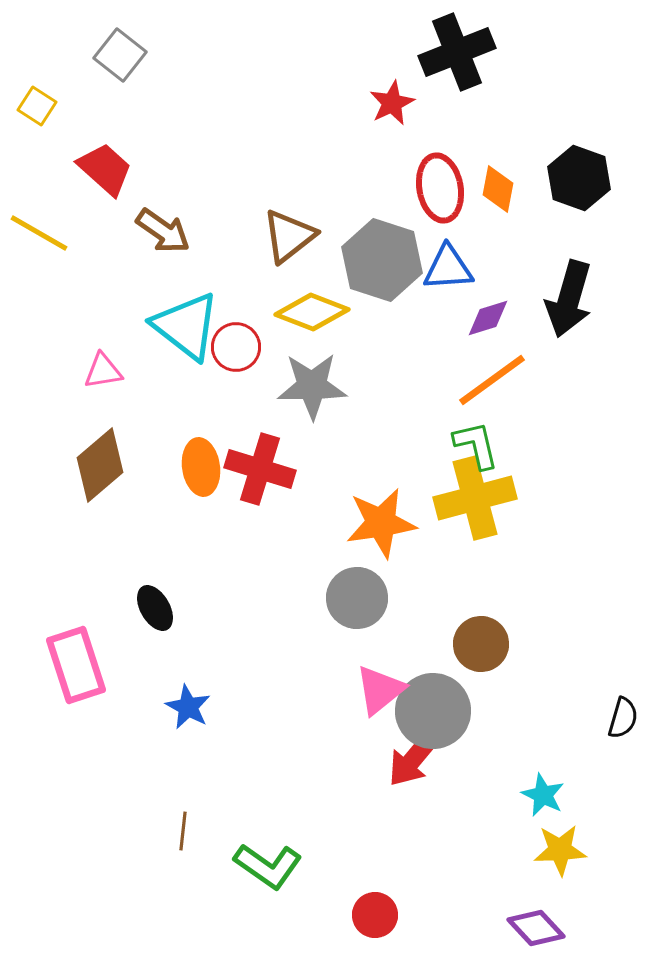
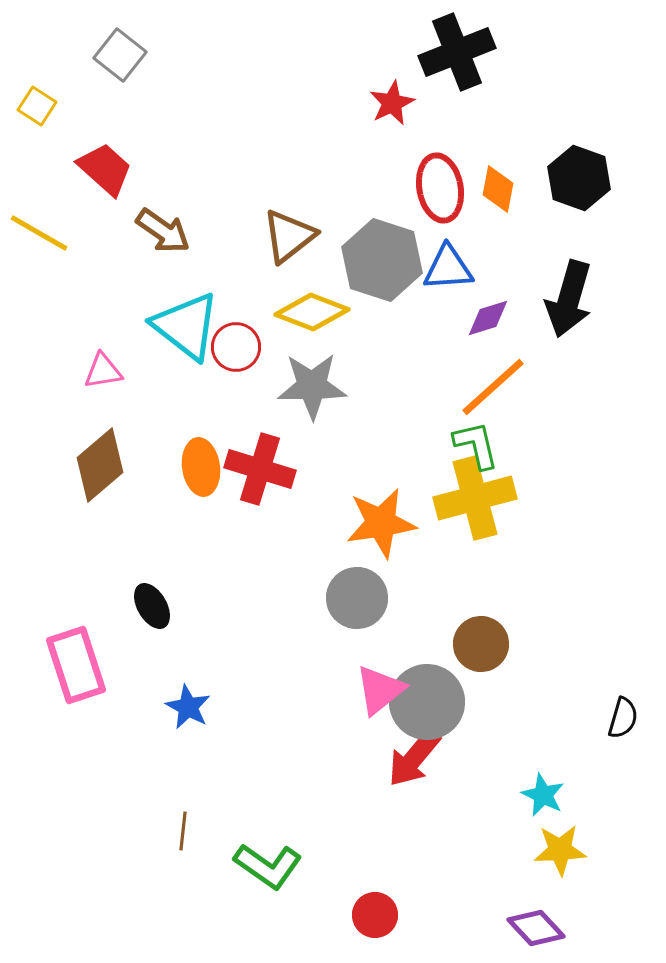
orange line at (492, 380): moved 1 px right, 7 px down; rotated 6 degrees counterclockwise
black ellipse at (155, 608): moved 3 px left, 2 px up
gray circle at (433, 711): moved 6 px left, 9 px up
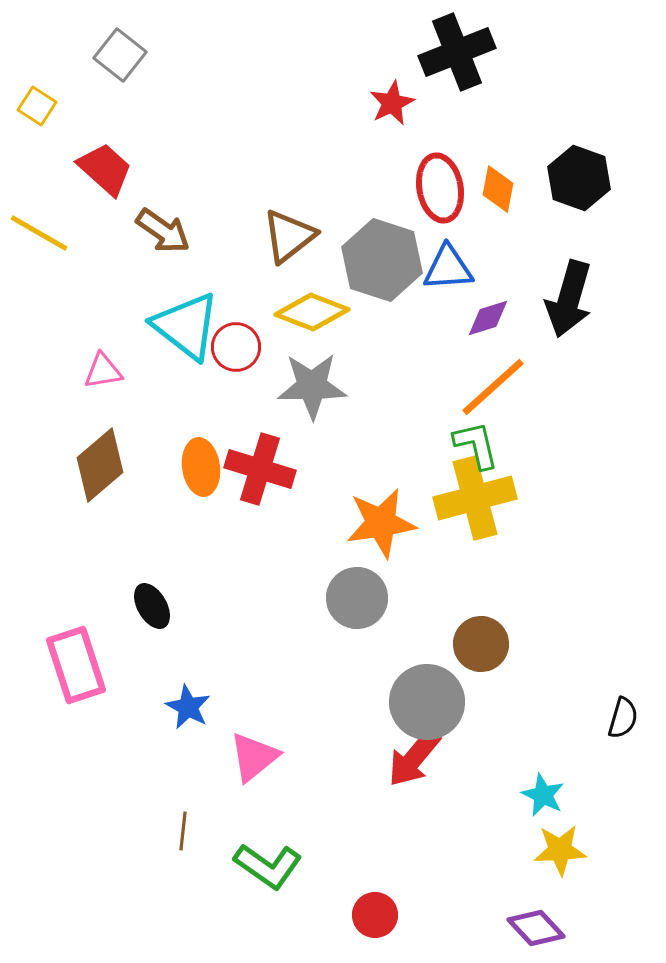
pink triangle at (380, 690): moved 126 px left, 67 px down
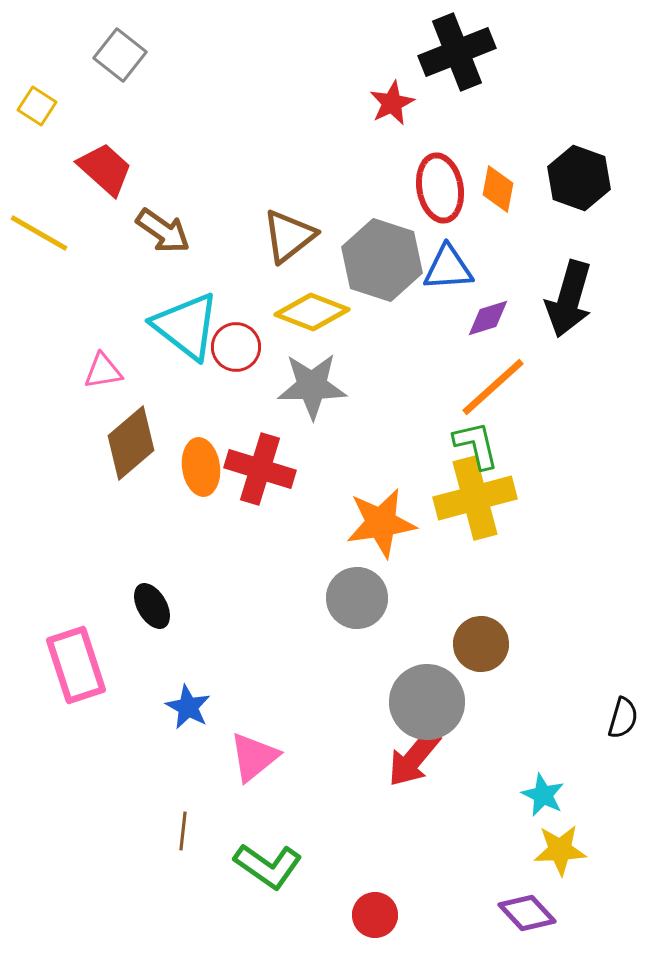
brown diamond at (100, 465): moved 31 px right, 22 px up
purple diamond at (536, 928): moved 9 px left, 15 px up
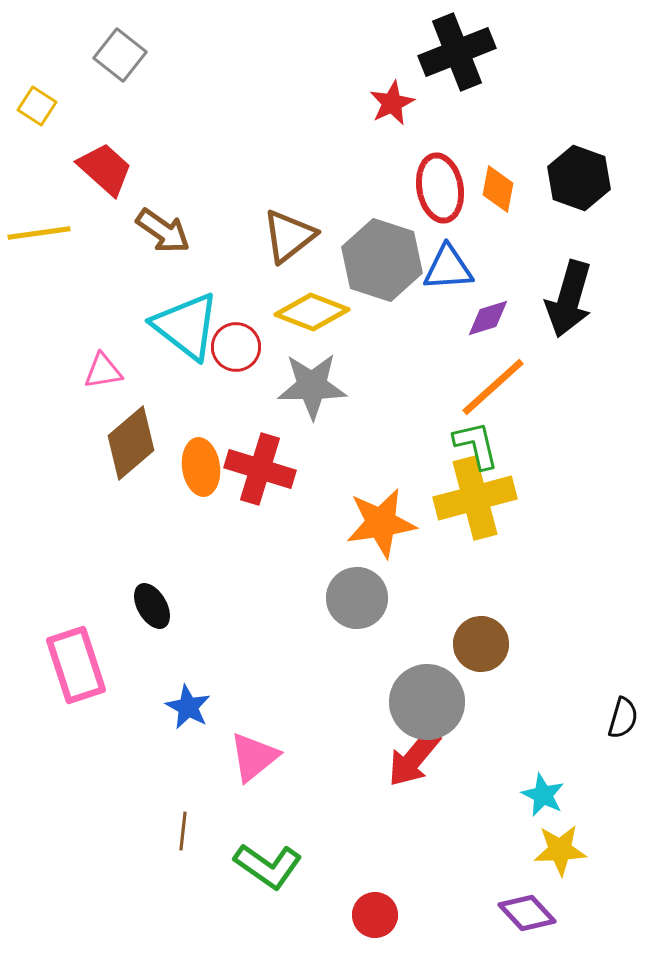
yellow line at (39, 233): rotated 38 degrees counterclockwise
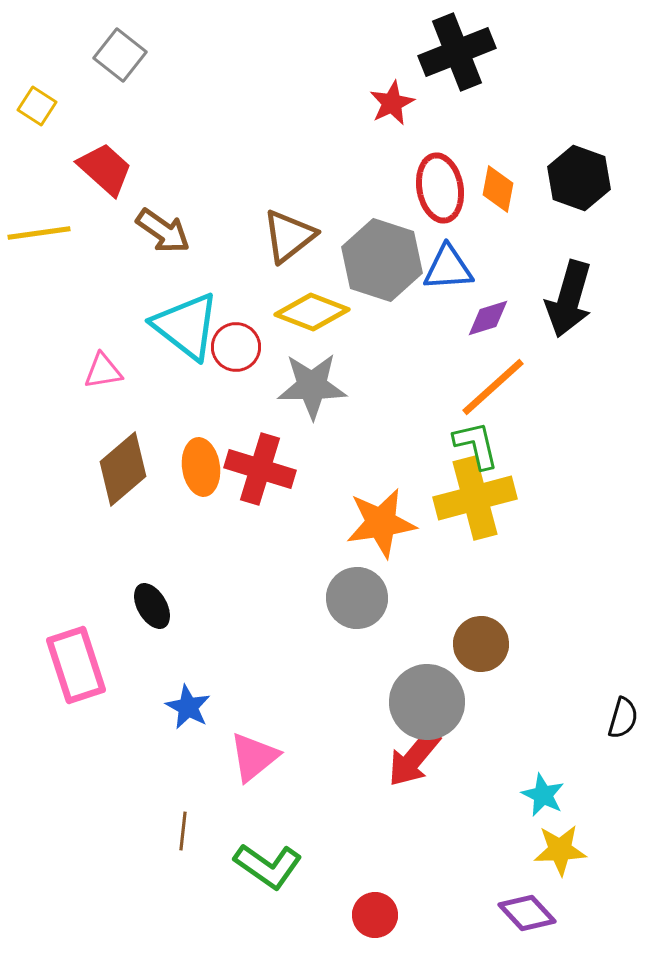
brown diamond at (131, 443): moved 8 px left, 26 px down
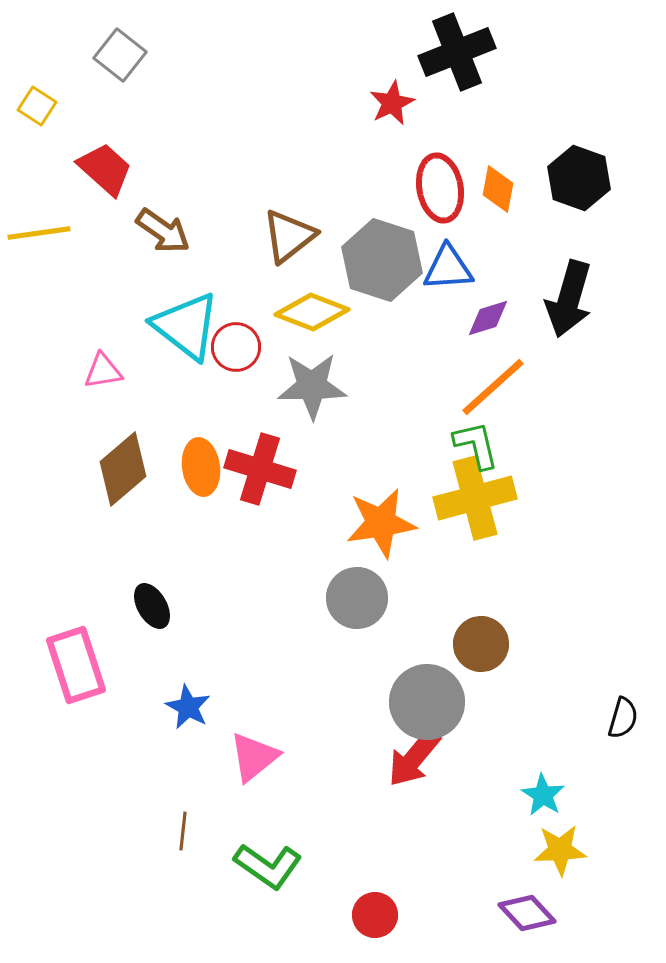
cyan star at (543, 795): rotated 6 degrees clockwise
